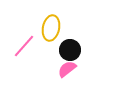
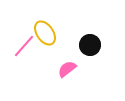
yellow ellipse: moved 6 px left, 5 px down; rotated 45 degrees counterclockwise
black circle: moved 20 px right, 5 px up
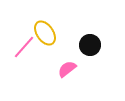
pink line: moved 1 px down
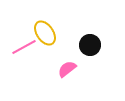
pink line: rotated 20 degrees clockwise
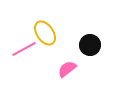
pink line: moved 2 px down
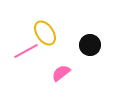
pink line: moved 2 px right, 2 px down
pink semicircle: moved 6 px left, 4 px down
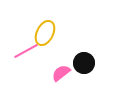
yellow ellipse: rotated 60 degrees clockwise
black circle: moved 6 px left, 18 px down
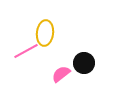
yellow ellipse: rotated 20 degrees counterclockwise
pink semicircle: moved 1 px down
